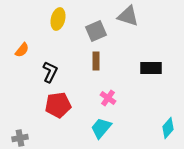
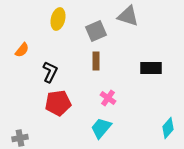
red pentagon: moved 2 px up
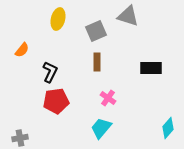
brown rectangle: moved 1 px right, 1 px down
red pentagon: moved 2 px left, 2 px up
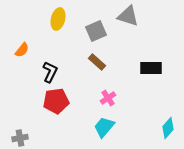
brown rectangle: rotated 48 degrees counterclockwise
pink cross: rotated 21 degrees clockwise
cyan trapezoid: moved 3 px right, 1 px up
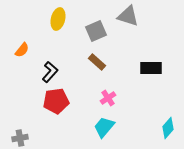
black L-shape: rotated 15 degrees clockwise
